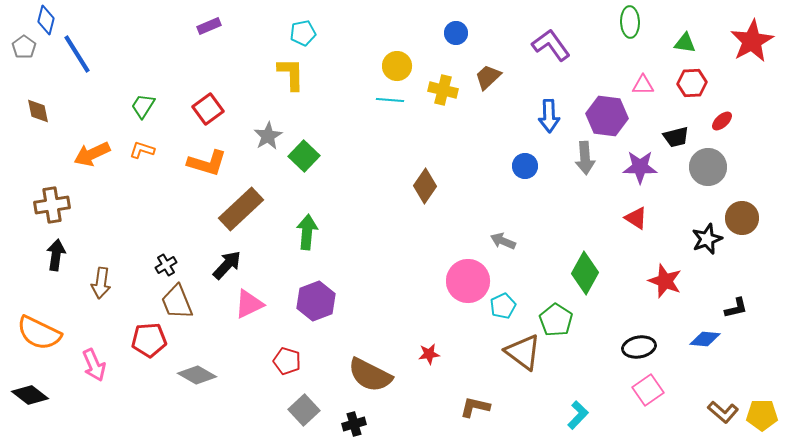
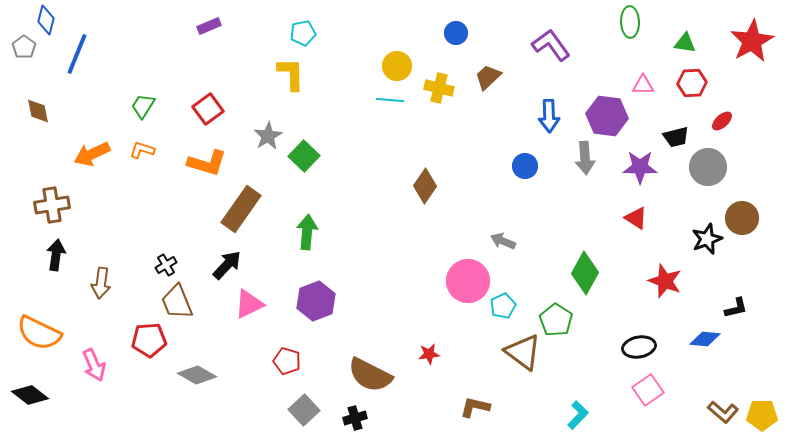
blue line at (77, 54): rotated 54 degrees clockwise
yellow cross at (443, 90): moved 4 px left, 2 px up
brown rectangle at (241, 209): rotated 12 degrees counterclockwise
black cross at (354, 424): moved 1 px right, 6 px up
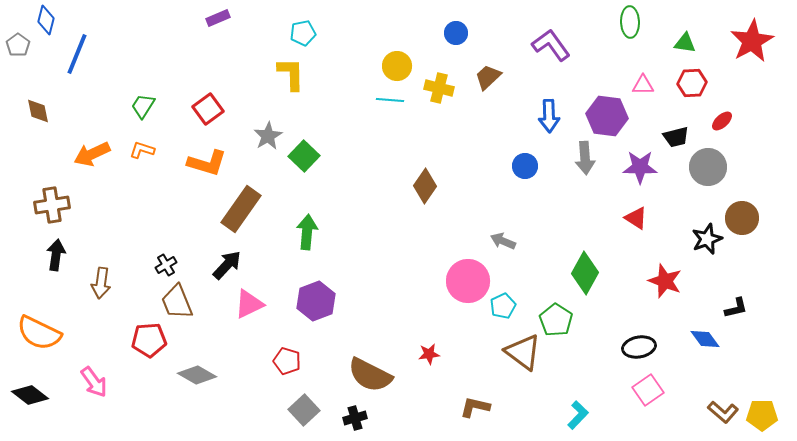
purple rectangle at (209, 26): moved 9 px right, 8 px up
gray pentagon at (24, 47): moved 6 px left, 2 px up
blue diamond at (705, 339): rotated 48 degrees clockwise
pink arrow at (94, 365): moved 17 px down; rotated 12 degrees counterclockwise
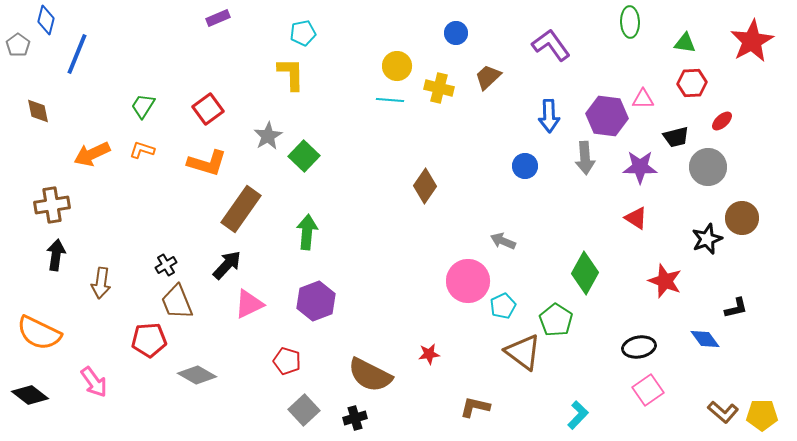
pink triangle at (643, 85): moved 14 px down
